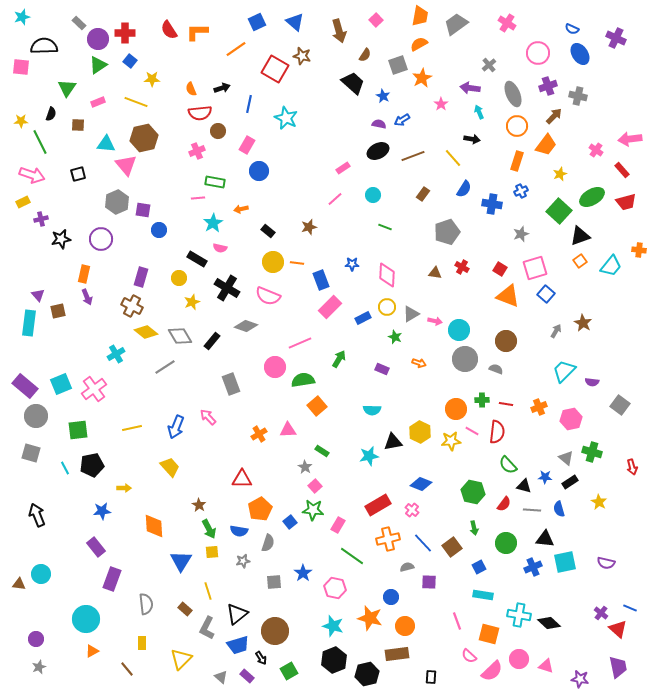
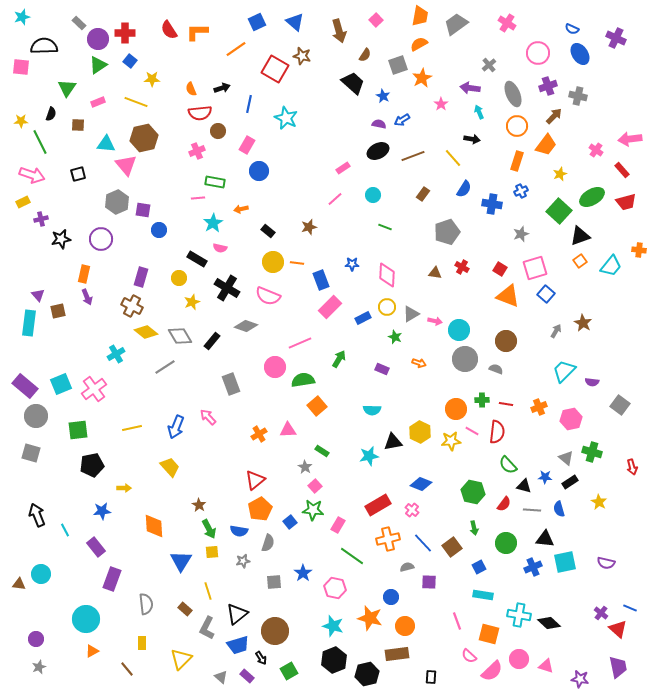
cyan line at (65, 468): moved 62 px down
red triangle at (242, 479): moved 13 px right, 1 px down; rotated 40 degrees counterclockwise
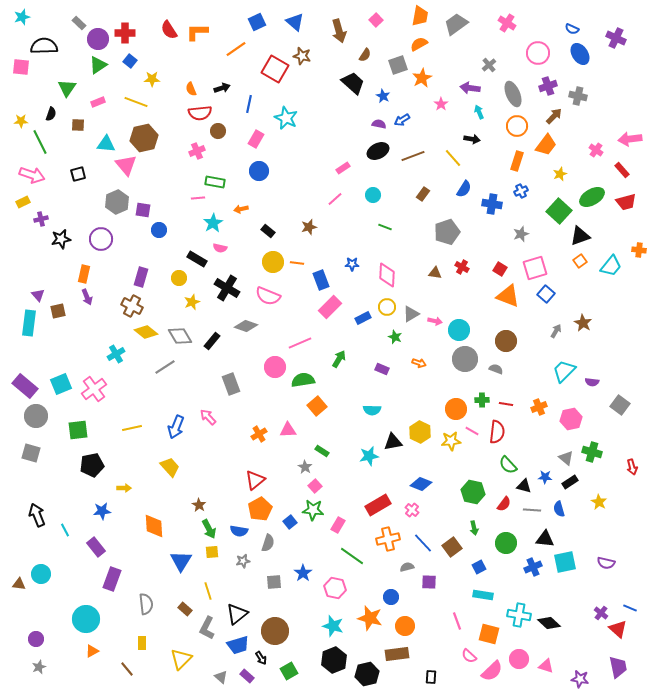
pink rectangle at (247, 145): moved 9 px right, 6 px up
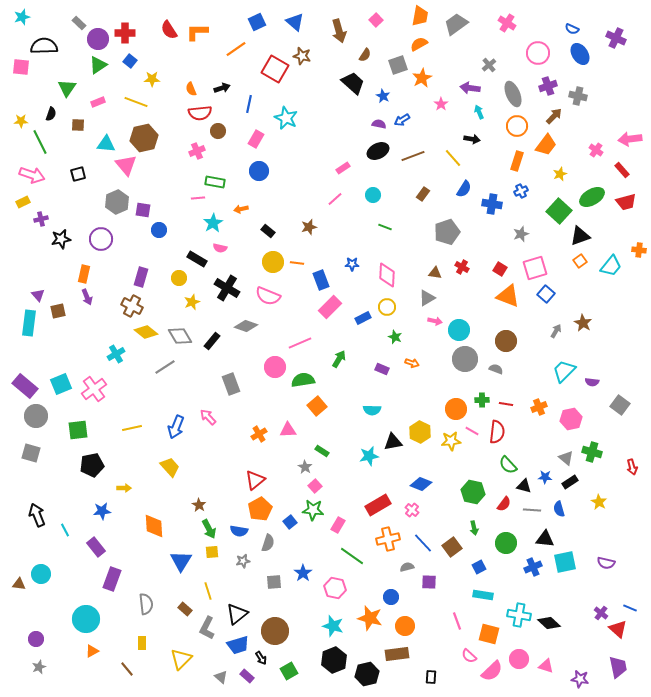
gray triangle at (411, 314): moved 16 px right, 16 px up
orange arrow at (419, 363): moved 7 px left
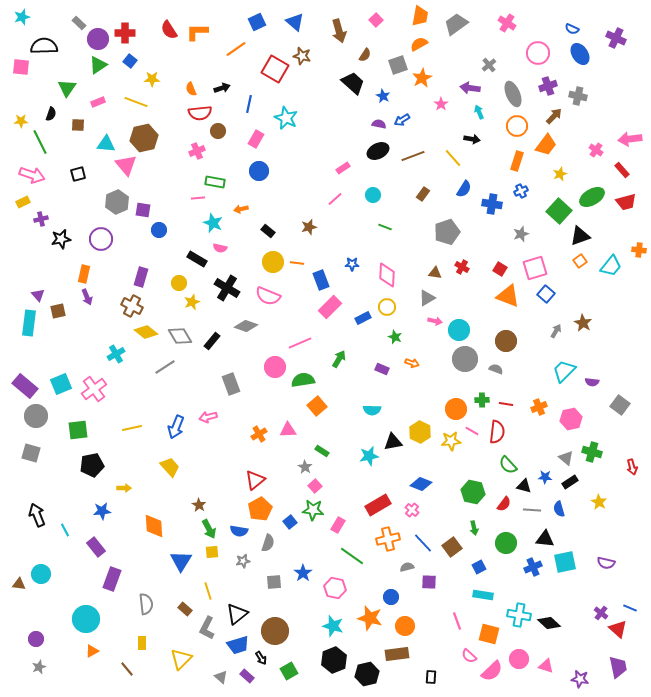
cyan star at (213, 223): rotated 18 degrees counterclockwise
yellow circle at (179, 278): moved 5 px down
pink arrow at (208, 417): rotated 60 degrees counterclockwise
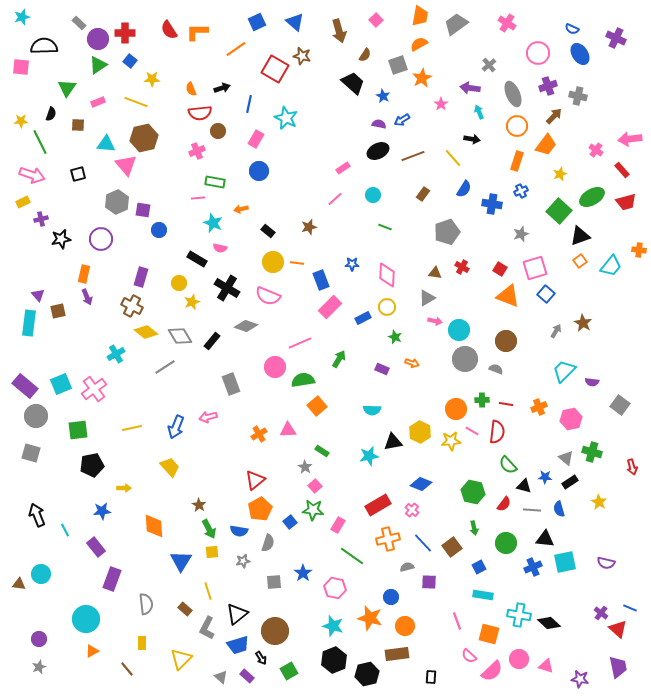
purple circle at (36, 639): moved 3 px right
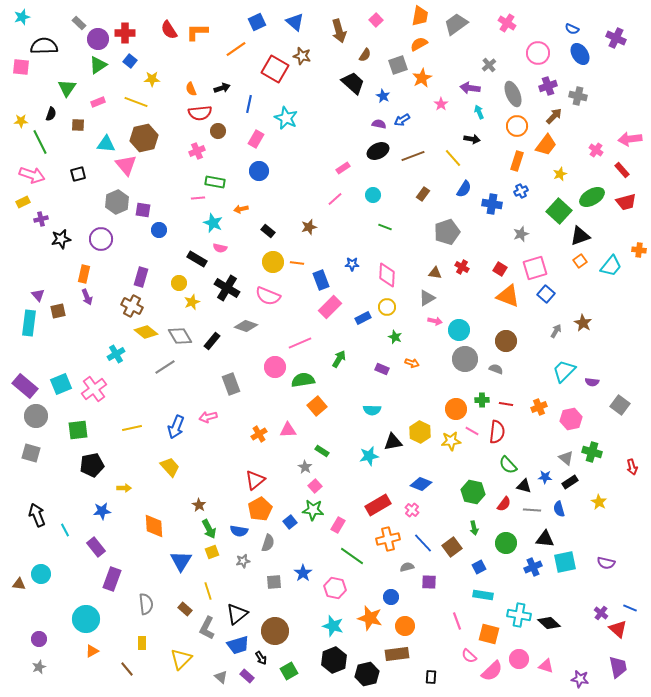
yellow square at (212, 552): rotated 16 degrees counterclockwise
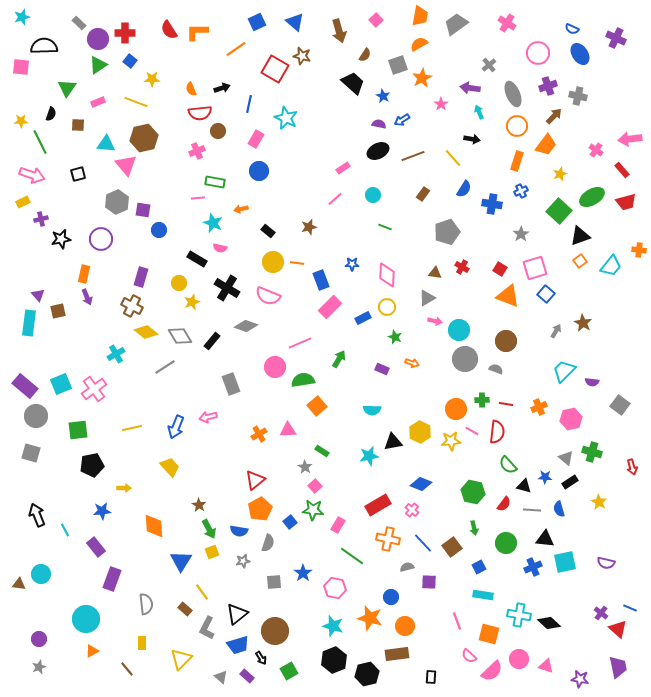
gray star at (521, 234): rotated 14 degrees counterclockwise
orange cross at (388, 539): rotated 25 degrees clockwise
yellow line at (208, 591): moved 6 px left, 1 px down; rotated 18 degrees counterclockwise
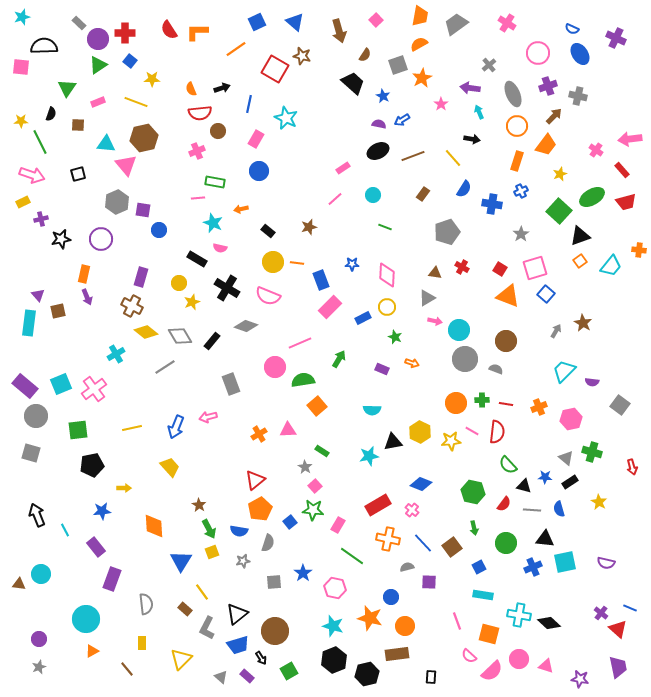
orange circle at (456, 409): moved 6 px up
